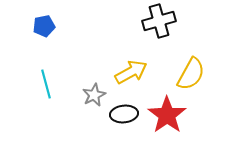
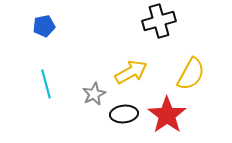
gray star: moved 1 px up
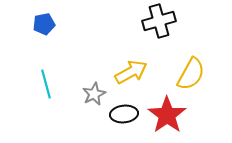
blue pentagon: moved 2 px up
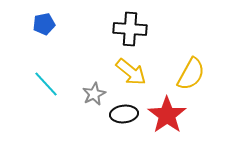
black cross: moved 29 px left, 8 px down; rotated 20 degrees clockwise
yellow arrow: rotated 68 degrees clockwise
cyan line: rotated 28 degrees counterclockwise
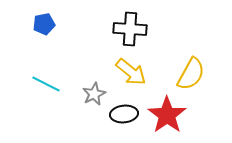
cyan line: rotated 20 degrees counterclockwise
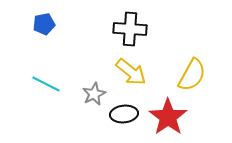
yellow semicircle: moved 1 px right, 1 px down
red star: moved 1 px right, 2 px down
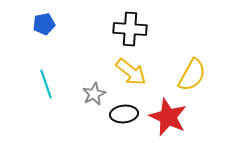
cyan line: rotated 44 degrees clockwise
red star: rotated 12 degrees counterclockwise
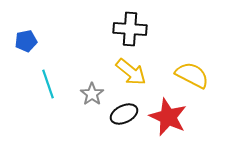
blue pentagon: moved 18 px left, 17 px down
yellow semicircle: rotated 92 degrees counterclockwise
cyan line: moved 2 px right
gray star: moved 2 px left; rotated 10 degrees counterclockwise
black ellipse: rotated 20 degrees counterclockwise
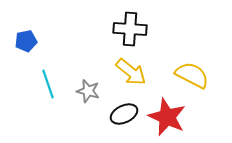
gray star: moved 4 px left, 3 px up; rotated 20 degrees counterclockwise
red star: moved 1 px left
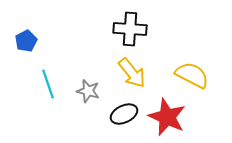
blue pentagon: rotated 15 degrees counterclockwise
yellow arrow: moved 1 px right, 1 px down; rotated 12 degrees clockwise
